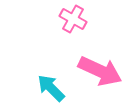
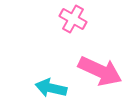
cyan arrow: rotated 32 degrees counterclockwise
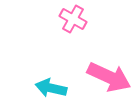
pink arrow: moved 9 px right, 6 px down
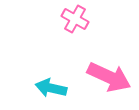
pink cross: moved 2 px right
